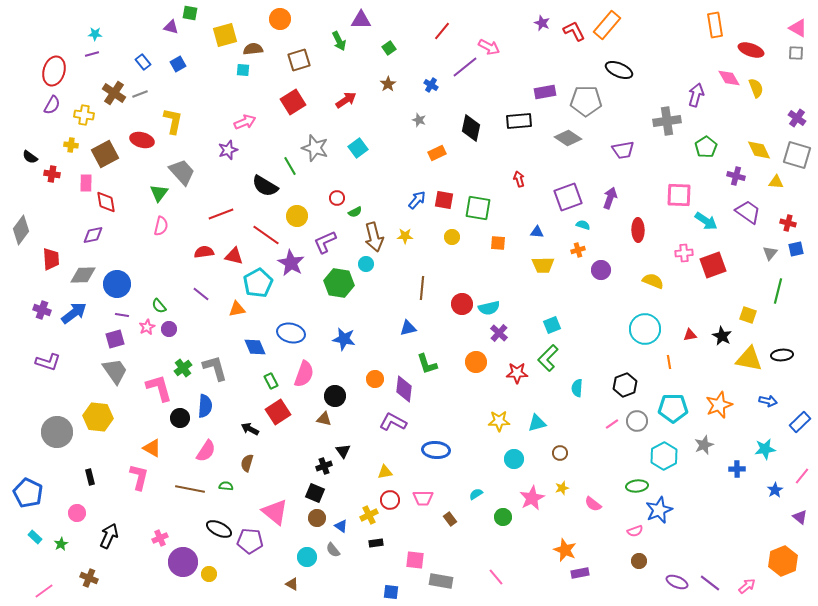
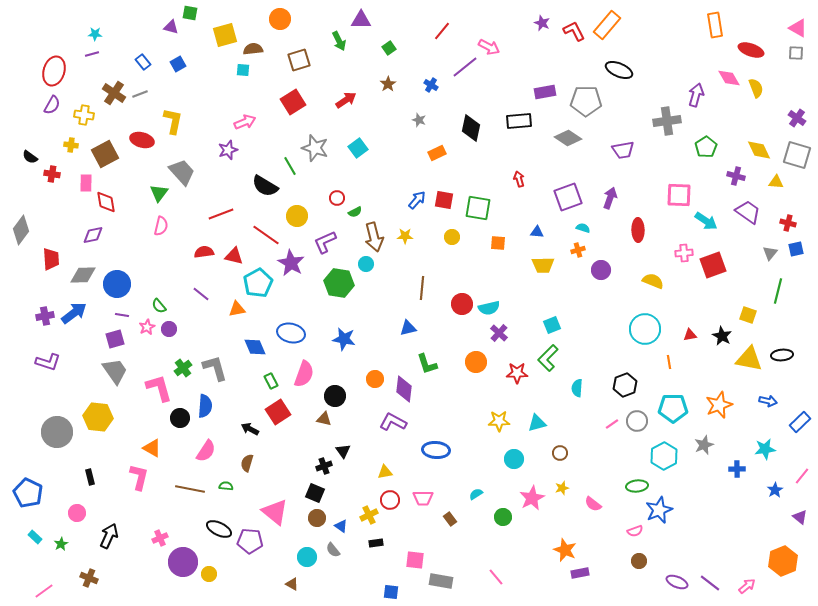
cyan semicircle at (583, 225): moved 3 px down
purple cross at (42, 310): moved 3 px right, 6 px down; rotated 30 degrees counterclockwise
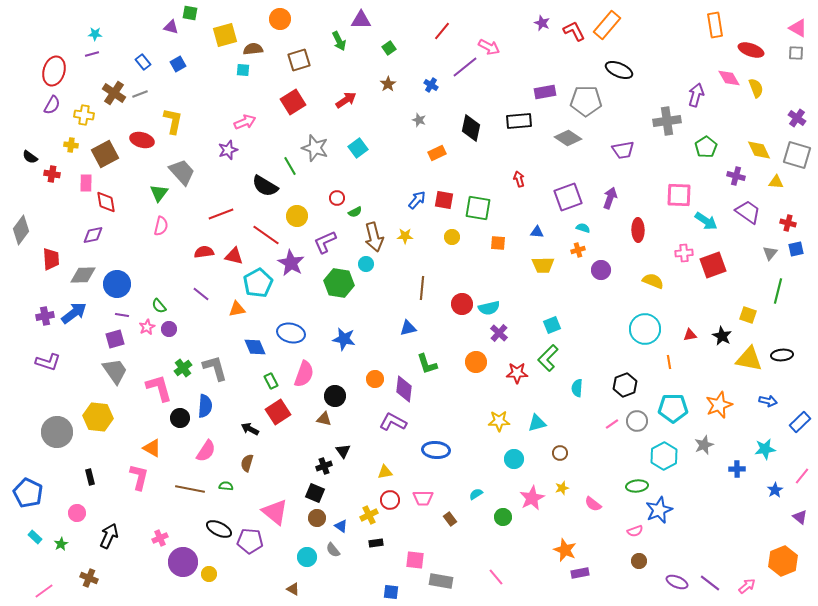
brown triangle at (292, 584): moved 1 px right, 5 px down
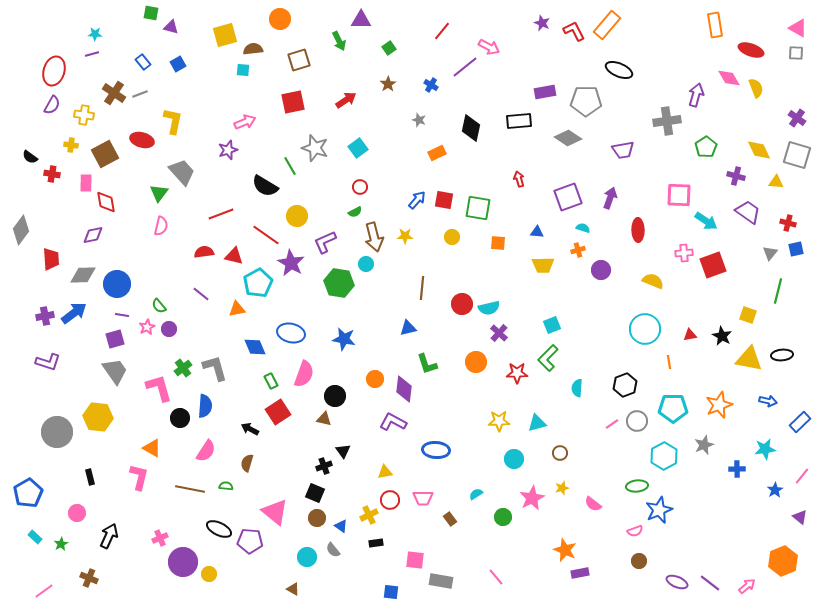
green square at (190, 13): moved 39 px left
red square at (293, 102): rotated 20 degrees clockwise
red circle at (337, 198): moved 23 px right, 11 px up
blue pentagon at (28, 493): rotated 16 degrees clockwise
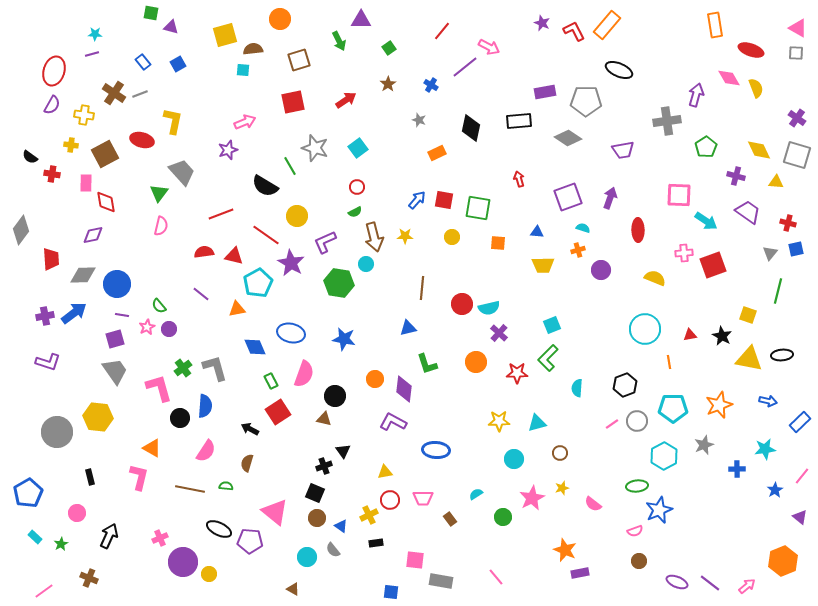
red circle at (360, 187): moved 3 px left
yellow semicircle at (653, 281): moved 2 px right, 3 px up
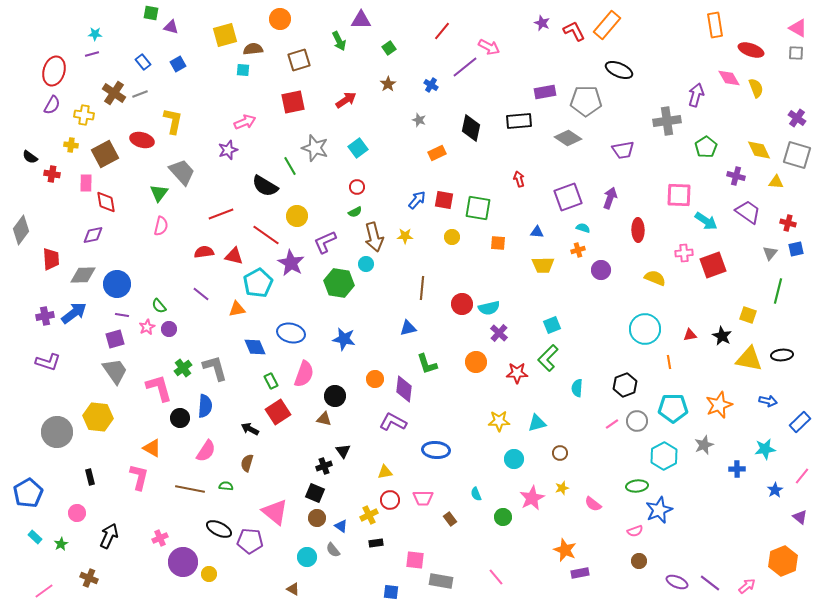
cyan semicircle at (476, 494): rotated 80 degrees counterclockwise
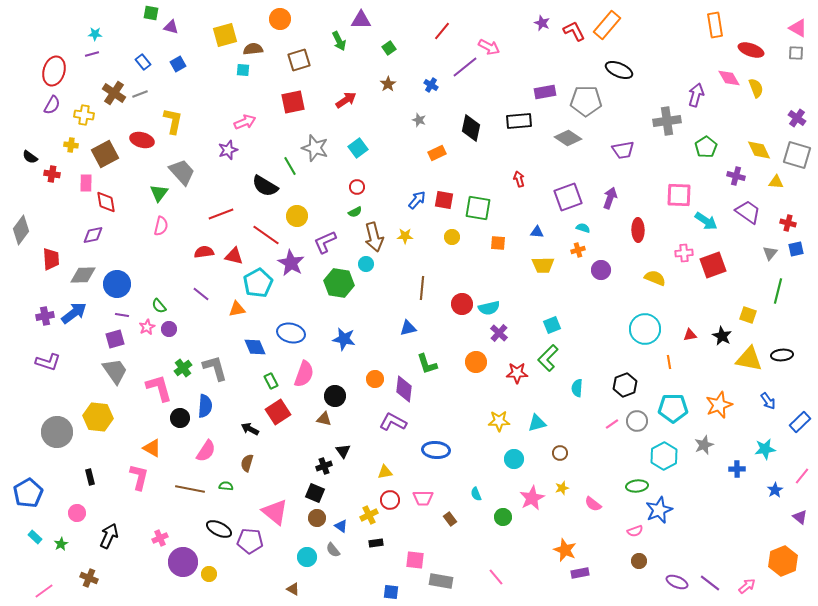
blue arrow at (768, 401): rotated 42 degrees clockwise
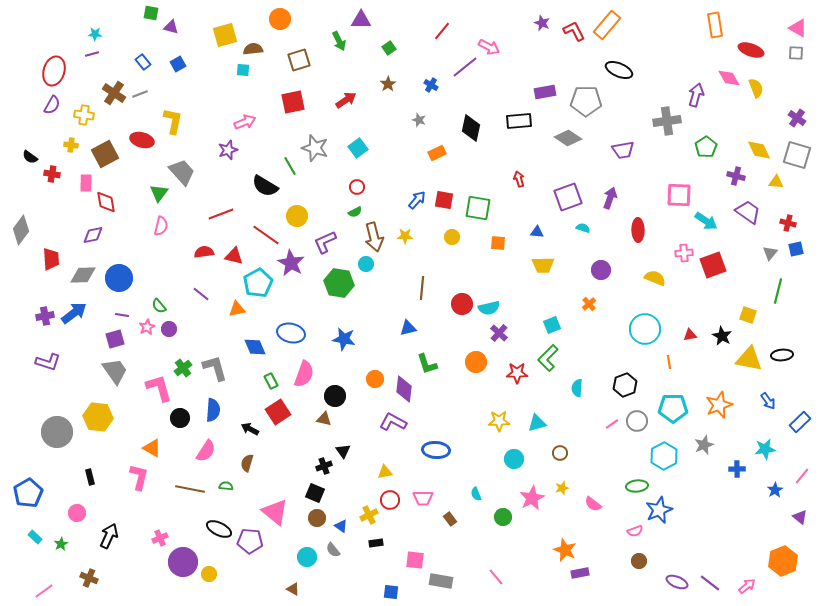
orange cross at (578, 250): moved 11 px right, 54 px down; rotated 24 degrees counterclockwise
blue circle at (117, 284): moved 2 px right, 6 px up
blue semicircle at (205, 406): moved 8 px right, 4 px down
